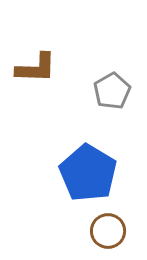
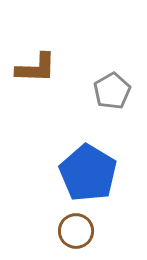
brown circle: moved 32 px left
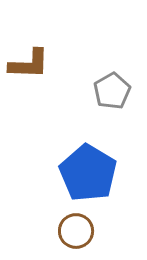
brown L-shape: moved 7 px left, 4 px up
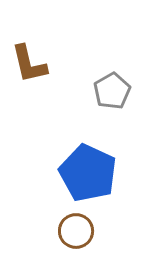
brown L-shape: rotated 75 degrees clockwise
blue pentagon: rotated 6 degrees counterclockwise
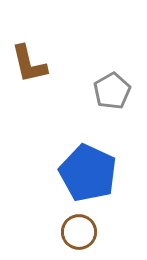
brown circle: moved 3 px right, 1 px down
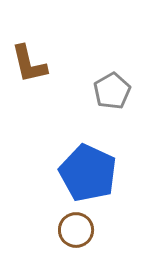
brown circle: moved 3 px left, 2 px up
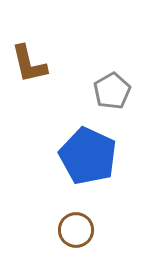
blue pentagon: moved 17 px up
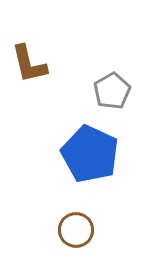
blue pentagon: moved 2 px right, 2 px up
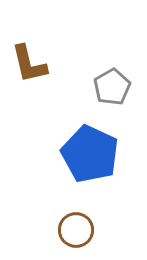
gray pentagon: moved 4 px up
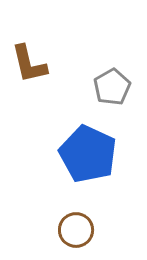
blue pentagon: moved 2 px left
